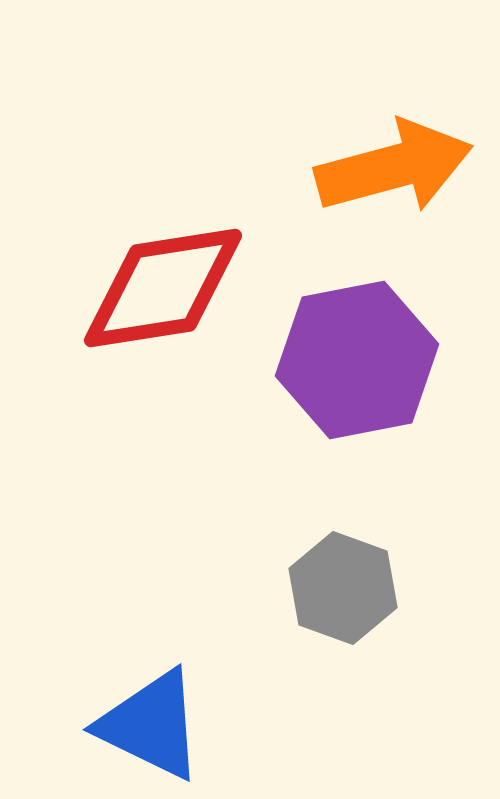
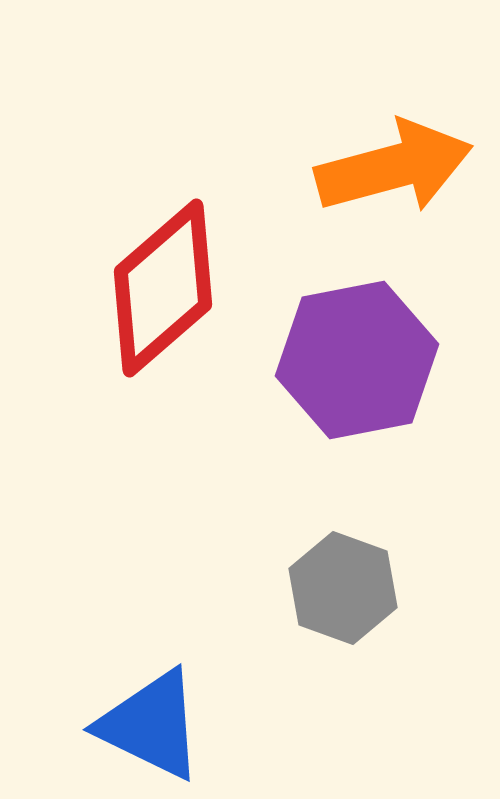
red diamond: rotated 32 degrees counterclockwise
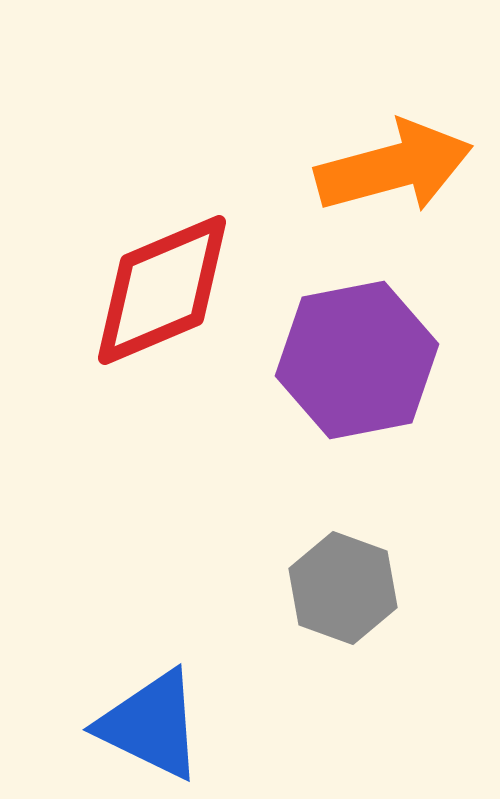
red diamond: moved 1 px left, 2 px down; rotated 18 degrees clockwise
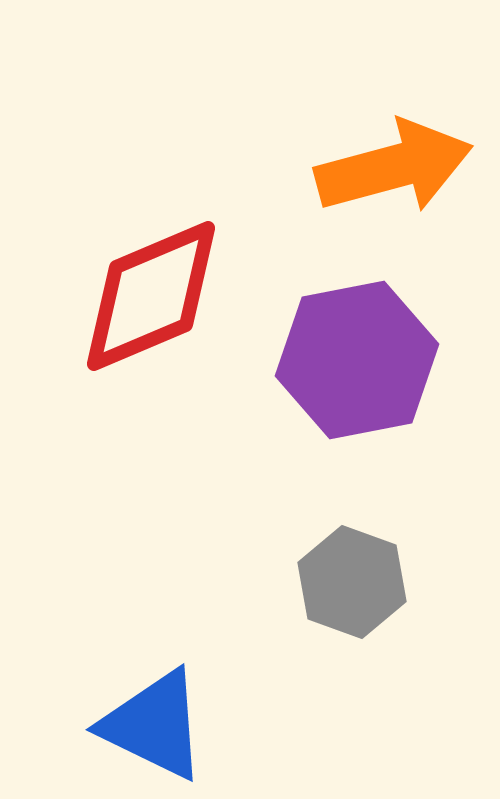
red diamond: moved 11 px left, 6 px down
gray hexagon: moved 9 px right, 6 px up
blue triangle: moved 3 px right
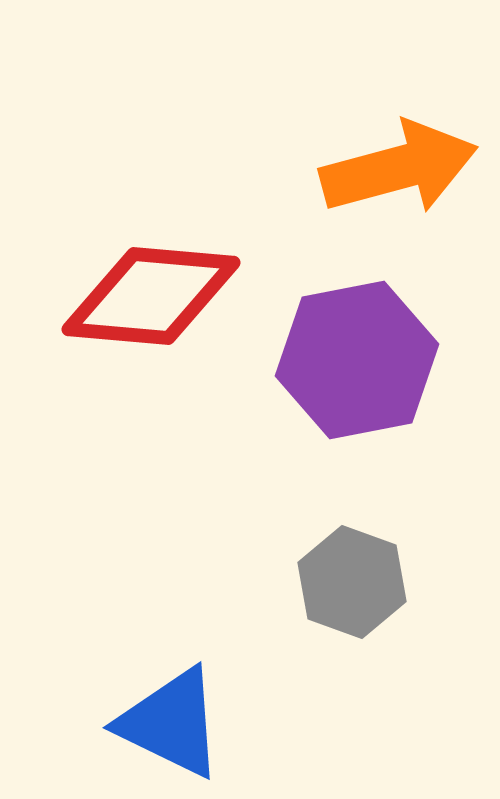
orange arrow: moved 5 px right, 1 px down
red diamond: rotated 28 degrees clockwise
blue triangle: moved 17 px right, 2 px up
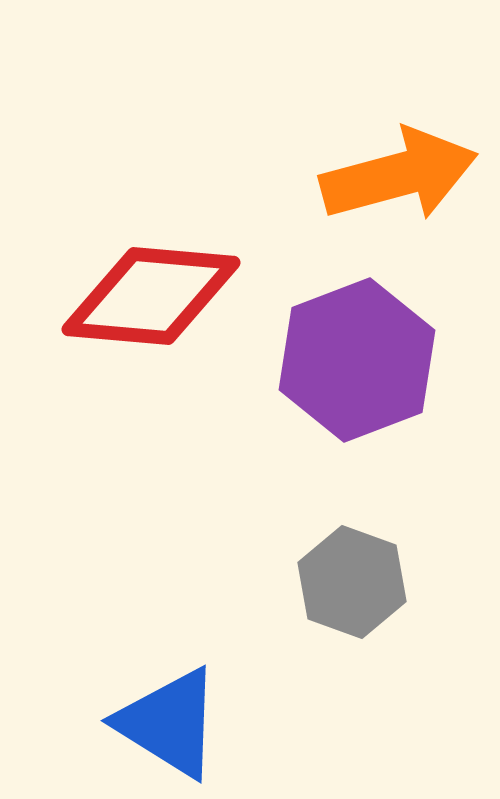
orange arrow: moved 7 px down
purple hexagon: rotated 10 degrees counterclockwise
blue triangle: moved 2 px left; rotated 6 degrees clockwise
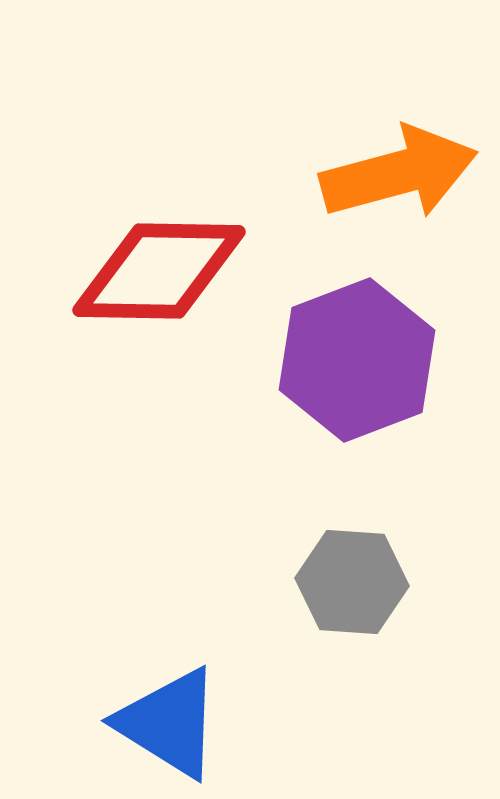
orange arrow: moved 2 px up
red diamond: moved 8 px right, 25 px up; rotated 4 degrees counterclockwise
gray hexagon: rotated 16 degrees counterclockwise
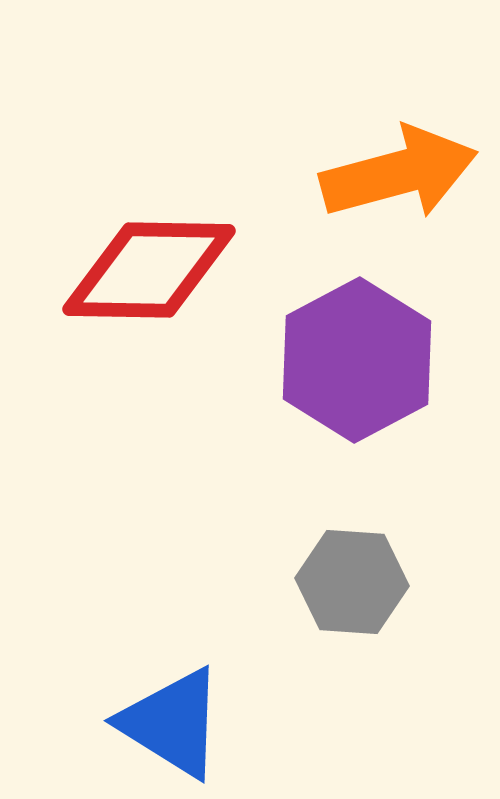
red diamond: moved 10 px left, 1 px up
purple hexagon: rotated 7 degrees counterclockwise
blue triangle: moved 3 px right
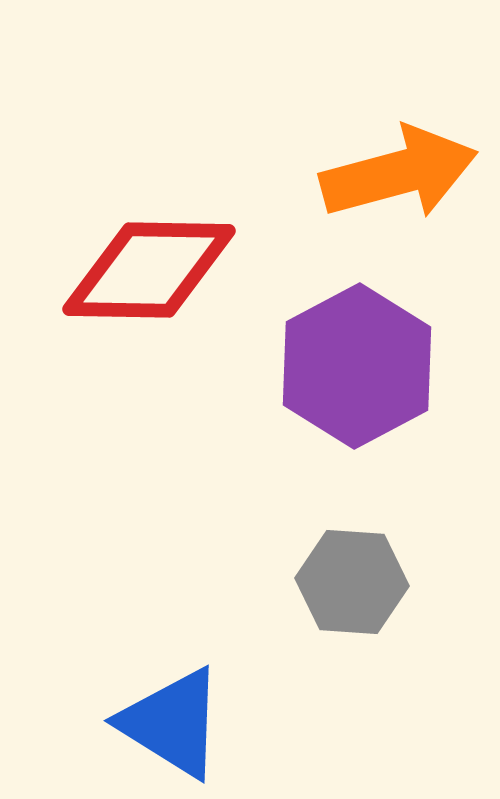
purple hexagon: moved 6 px down
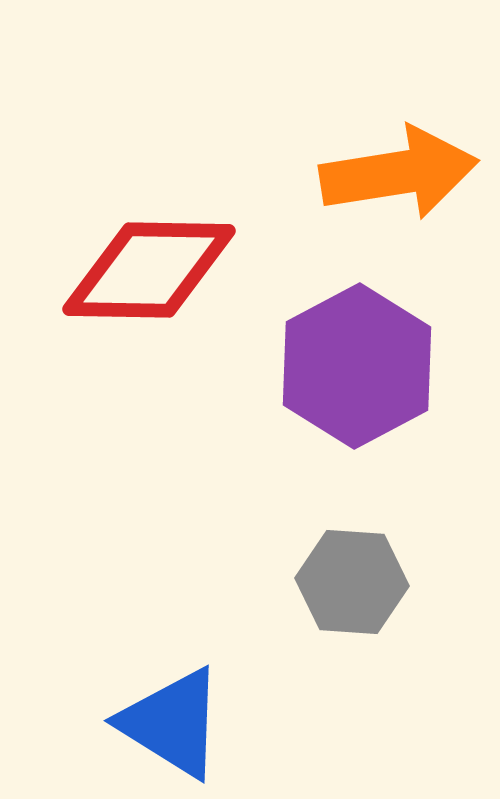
orange arrow: rotated 6 degrees clockwise
